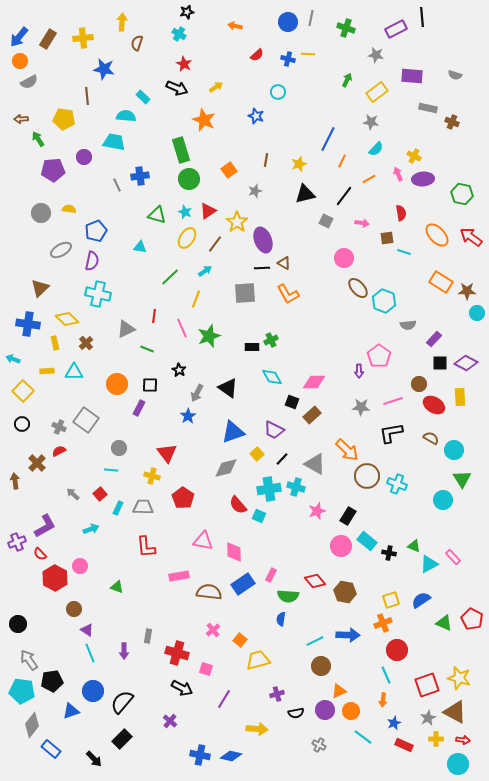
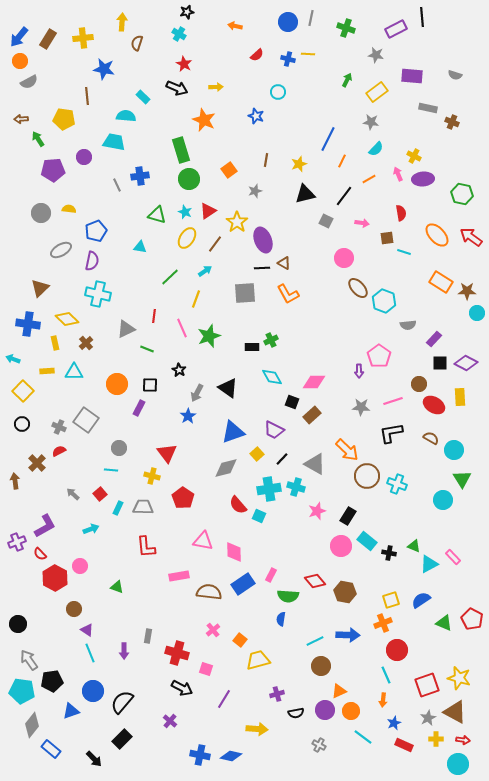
yellow arrow at (216, 87): rotated 32 degrees clockwise
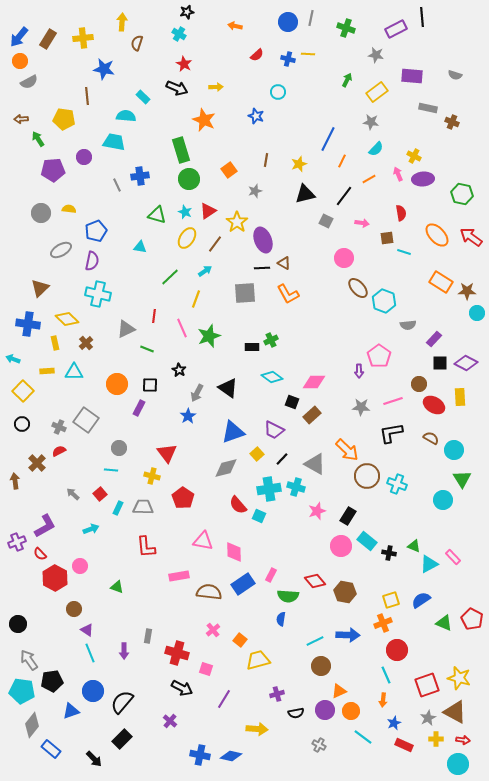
cyan diamond at (272, 377): rotated 25 degrees counterclockwise
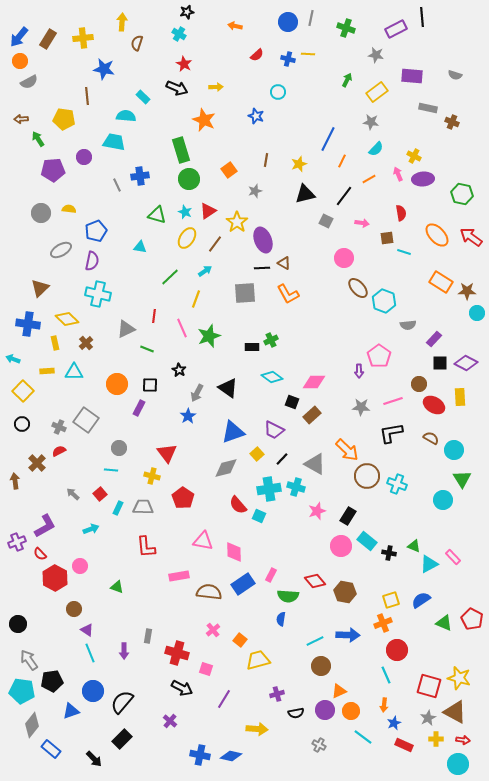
red square at (427, 685): moved 2 px right, 1 px down; rotated 35 degrees clockwise
orange arrow at (383, 700): moved 1 px right, 5 px down
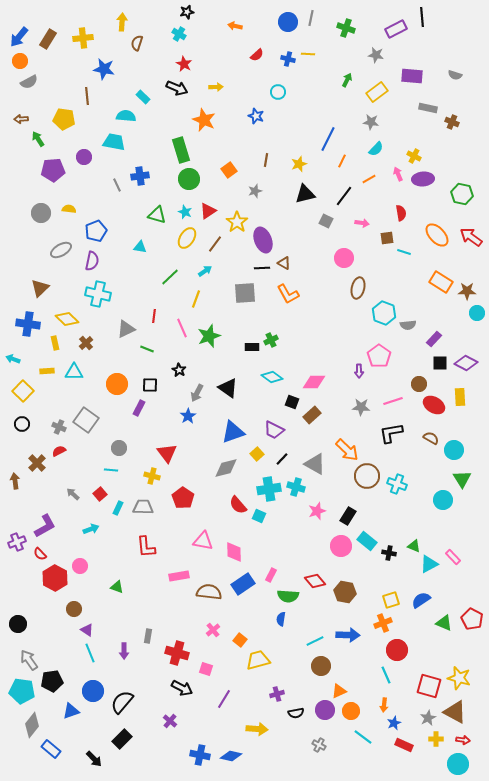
brown ellipse at (358, 288): rotated 55 degrees clockwise
cyan hexagon at (384, 301): moved 12 px down
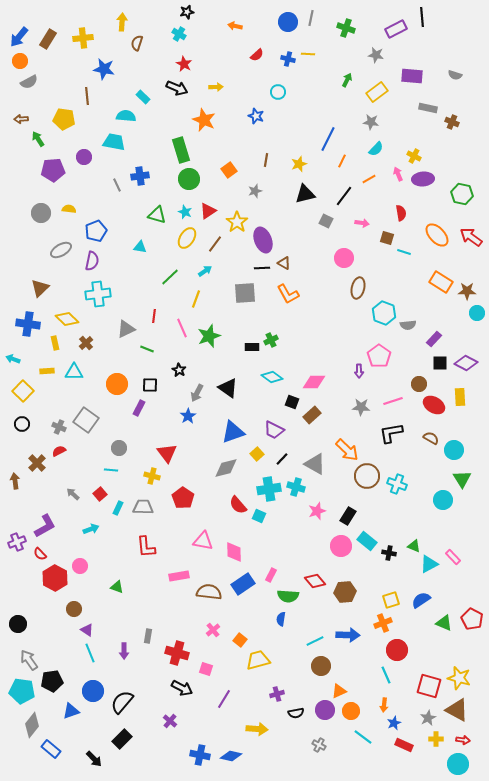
brown square at (387, 238): rotated 24 degrees clockwise
cyan cross at (98, 294): rotated 20 degrees counterclockwise
brown hexagon at (345, 592): rotated 15 degrees counterclockwise
brown triangle at (455, 712): moved 2 px right, 2 px up
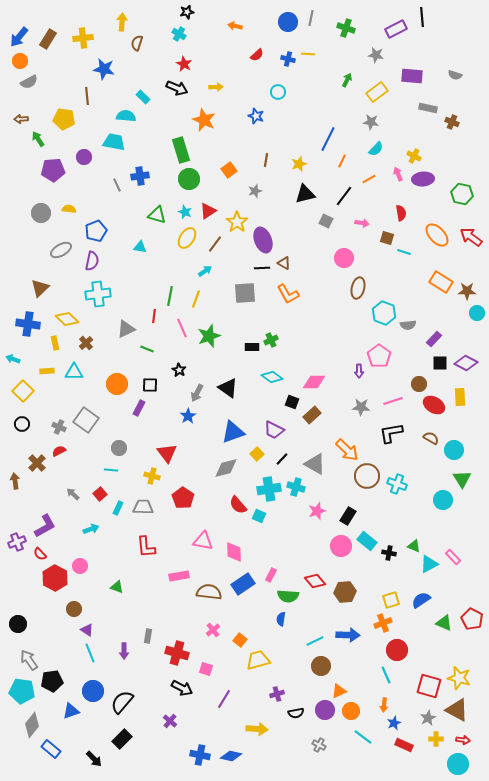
green line at (170, 277): moved 19 px down; rotated 36 degrees counterclockwise
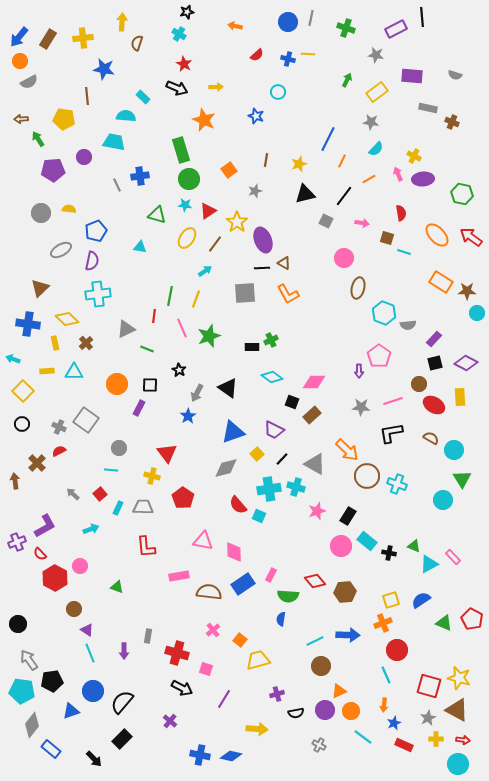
cyan star at (185, 212): moved 7 px up; rotated 16 degrees counterclockwise
black square at (440, 363): moved 5 px left; rotated 14 degrees counterclockwise
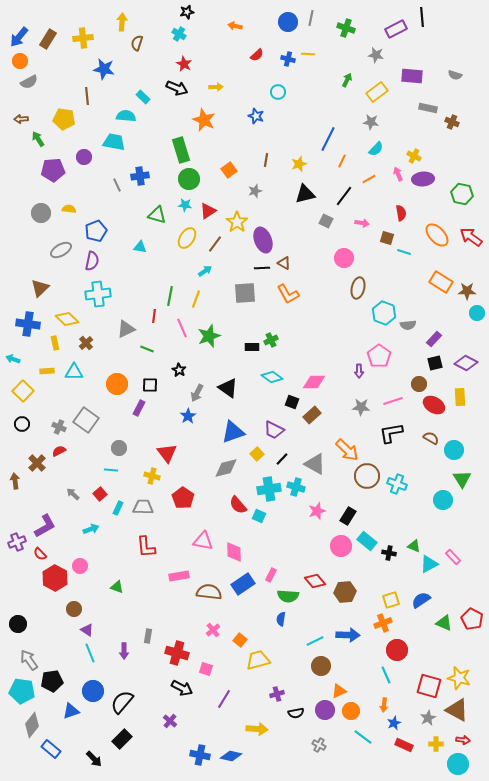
yellow cross at (436, 739): moved 5 px down
